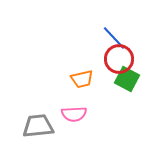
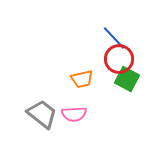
gray trapezoid: moved 4 px right, 12 px up; rotated 44 degrees clockwise
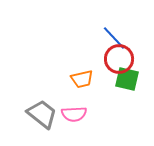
green square: rotated 15 degrees counterclockwise
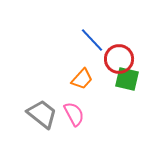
blue line: moved 22 px left, 2 px down
orange trapezoid: rotated 35 degrees counterclockwise
pink semicircle: rotated 115 degrees counterclockwise
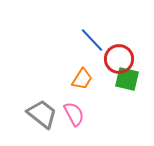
orange trapezoid: rotated 10 degrees counterclockwise
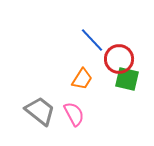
gray trapezoid: moved 2 px left, 3 px up
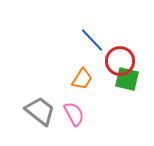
red circle: moved 1 px right, 2 px down
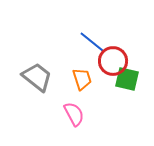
blue line: moved 2 px down; rotated 8 degrees counterclockwise
red circle: moved 7 px left
orange trapezoid: rotated 50 degrees counterclockwise
gray trapezoid: moved 3 px left, 34 px up
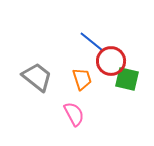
red circle: moved 2 px left
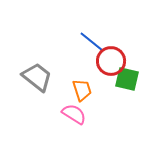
orange trapezoid: moved 11 px down
pink semicircle: rotated 30 degrees counterclockwise
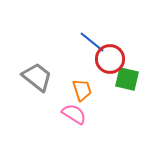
red circle: moved 1 px left, 2 px up
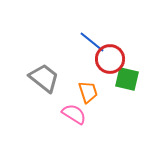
gray trapezoid: moved 7 px right, 1 px down
orange trapezoid: moved 6 px right, 2 px down
